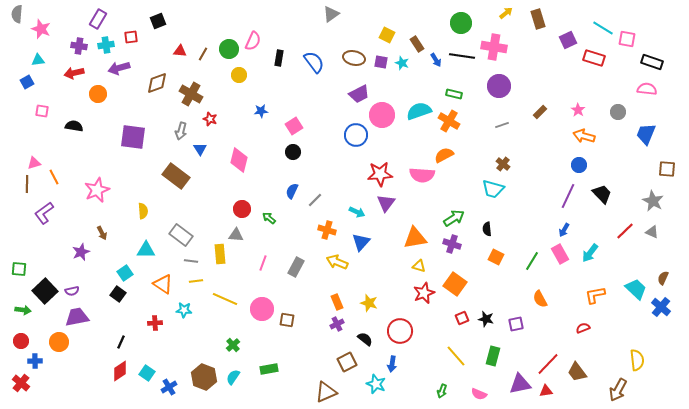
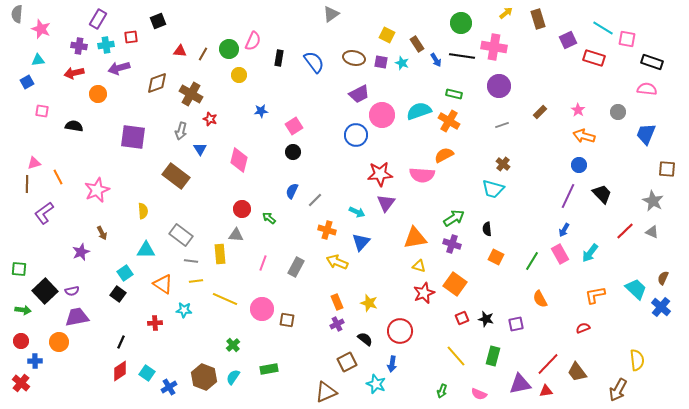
orange line at (54, 177): moved 4 px right
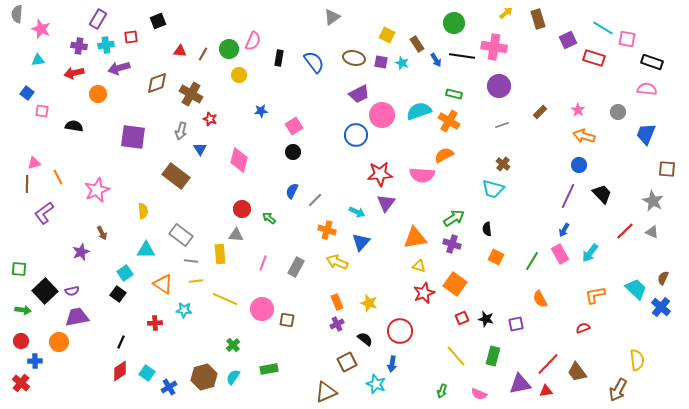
gray triangle at (331, 14): moved 1 px right, 3 px down
green circle at (461, 23): moved 7 px left
blue square at (27, 82): moved 11 px down; rotated 24 degrees counterclockwise
brown hexagon at (204, 377): rotated 25 degrees clockwise
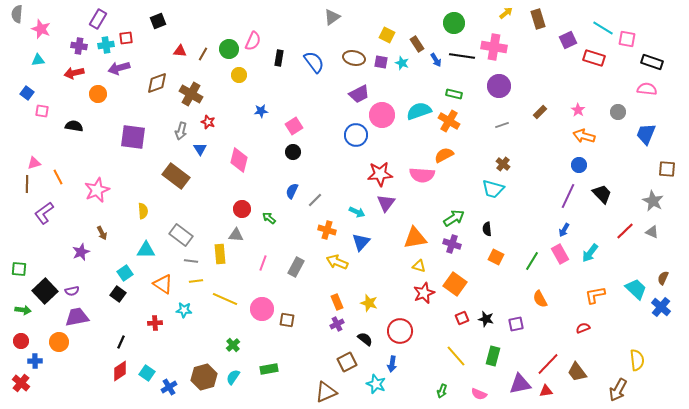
red square at (131, 37): moved 5 px left, 1 px down
red star at (210, 119): moved 2 px left, 3 px down
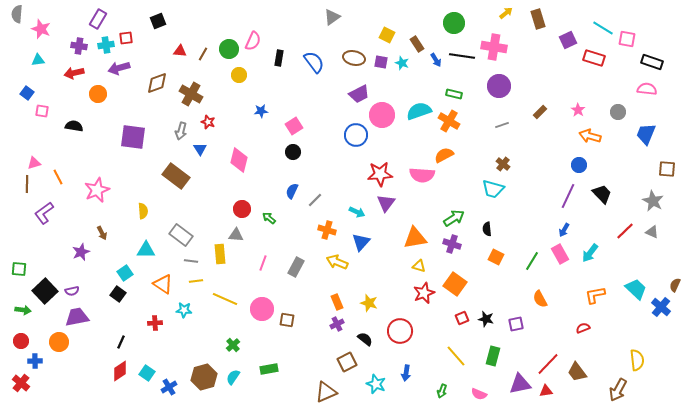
orange arrow at (584, 136): moved 6 px right
brown semicircle at (663, 278): moved 12 px right, 7 px down
blue arrow at (392, 364): moved 14 px right, 9 px down
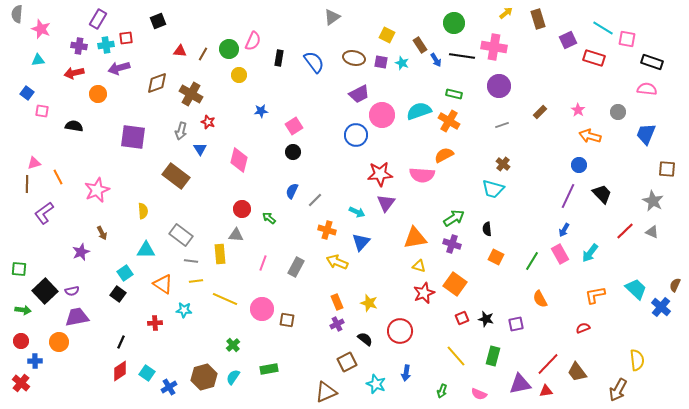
brown rectangle at (417, 44): moved 3 px right, 1 px down
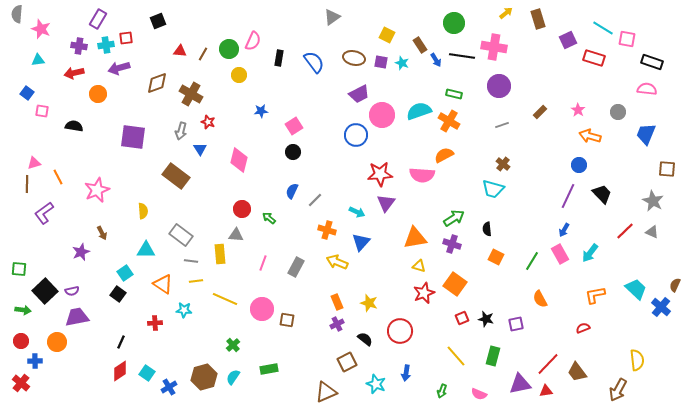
orange circle at (59, 342): moved 2 px left
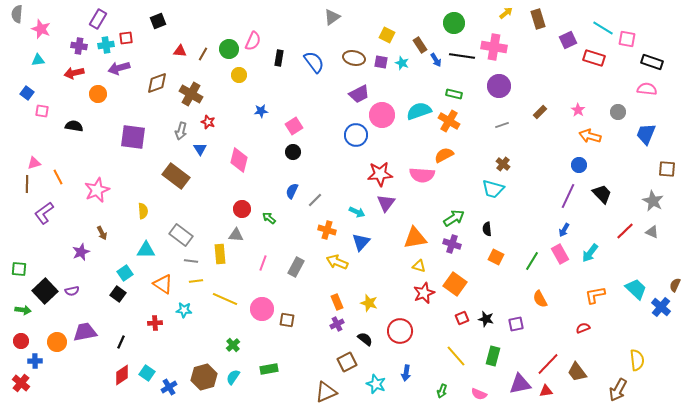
purple trapezoid at (77, 317): moved 8 px right, 15 px down
red diamond at (120, 371): moved 2 px right, 4 px down
